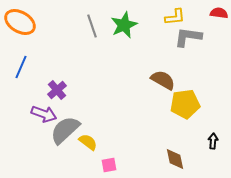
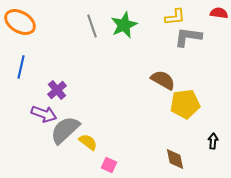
blue line: rotated 10 degrees counterclockwise
pink square: rotated 35 degrees clockwise
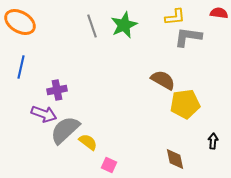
purple cross: rotated 30 degrees clockwise
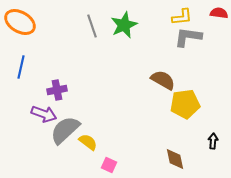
yellow L-shape: moved 7 px right
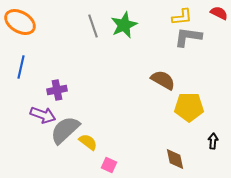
red semicircle: rotated 18 degrees clockwise
gray line: moved 1 px right
yellow pentagon: moved 4 px right, 3 px down; rotated 8 degrees clockwise
purple arrow: moved 1 px left, 1 px down
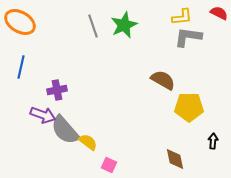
gray semicircle: rotated 88 degrees counterclockwise
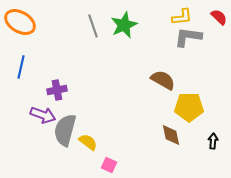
red semicircle: moved 4 px down; rotated 18 degrees clockwise
gray semicircle: rotated 56 degrees clockwise
brown diamond: moved 4 px left, 24 px up
